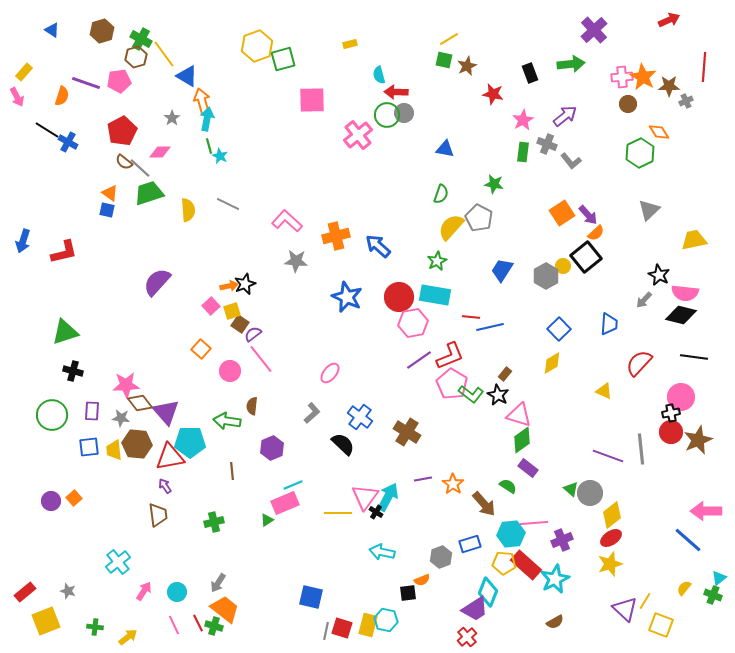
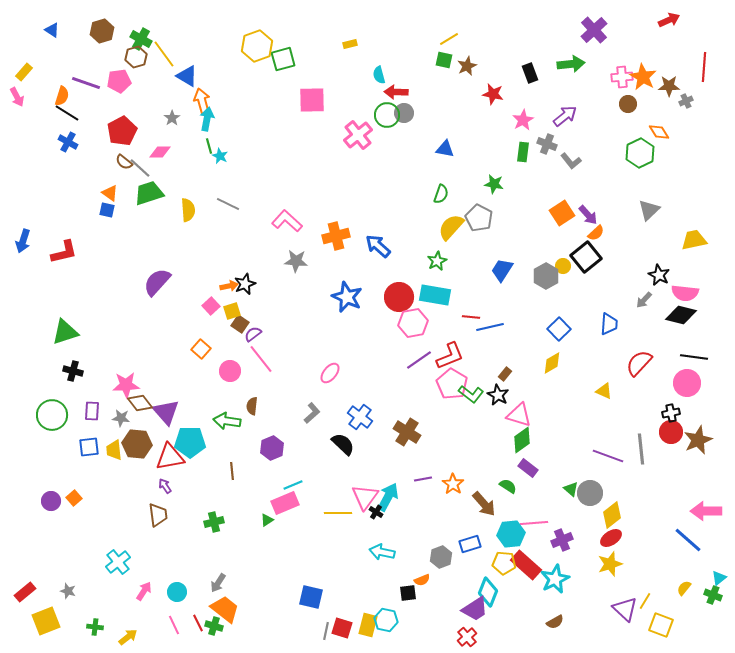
black line at (47, 130): moved 20 px right, 17 px up
pink circle at (681, 397): moved 6 px right, 14 px up
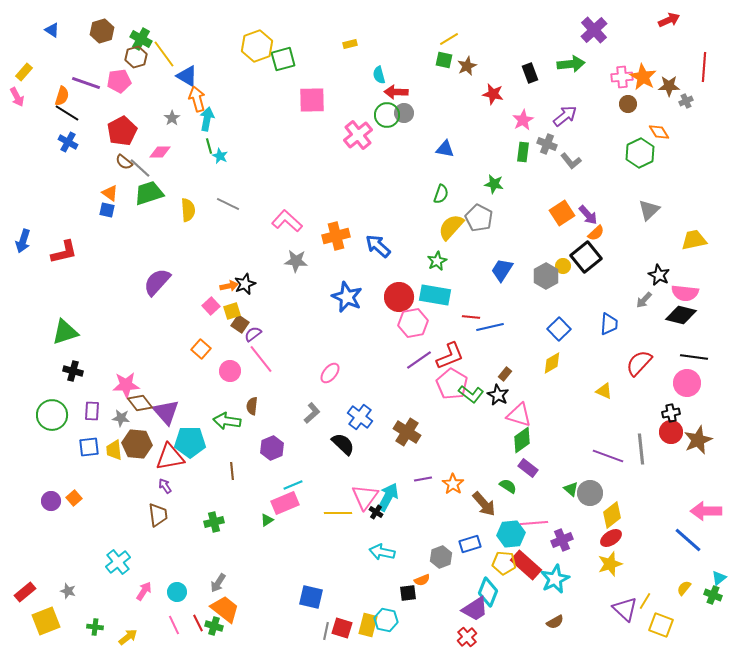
orange arrow at (202, 101): moved 5 px left, 2 px up
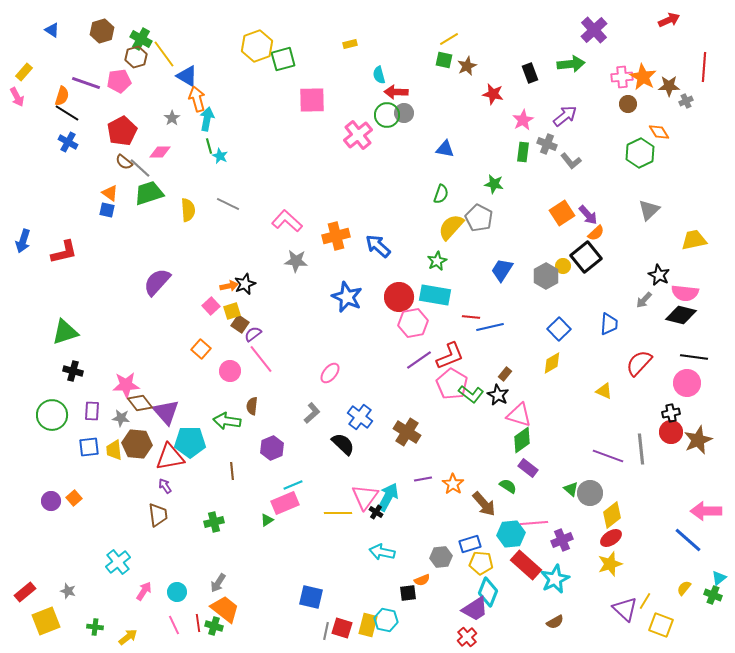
gray hexagon at (441, 557): rotated 15 degrees clockwise
yellow pentagon at (504, 563): moved 23 px left
red line at (198, 623): rotated 18 degrees clockwise
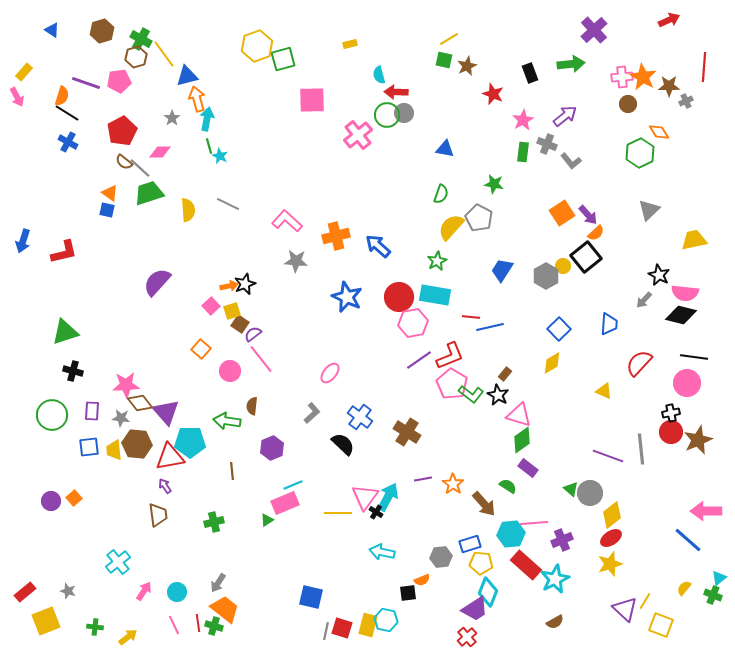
blue triangle at (187, 76): rotated 45 degrees counterclockwise
red star at (493, 94): rotated 10 degrees clockwise
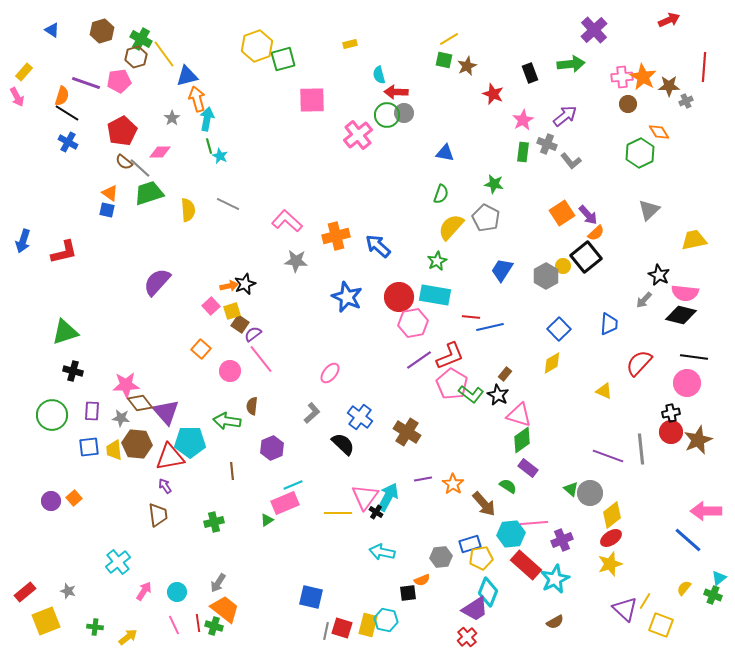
blue triangle at (445, 149): moved 4 px down
gray pentagon at (479, 218): moved 7 px right
yellow pentagon at (481, 563): moved 5 px up; rotated 15 degrees counterclockwise
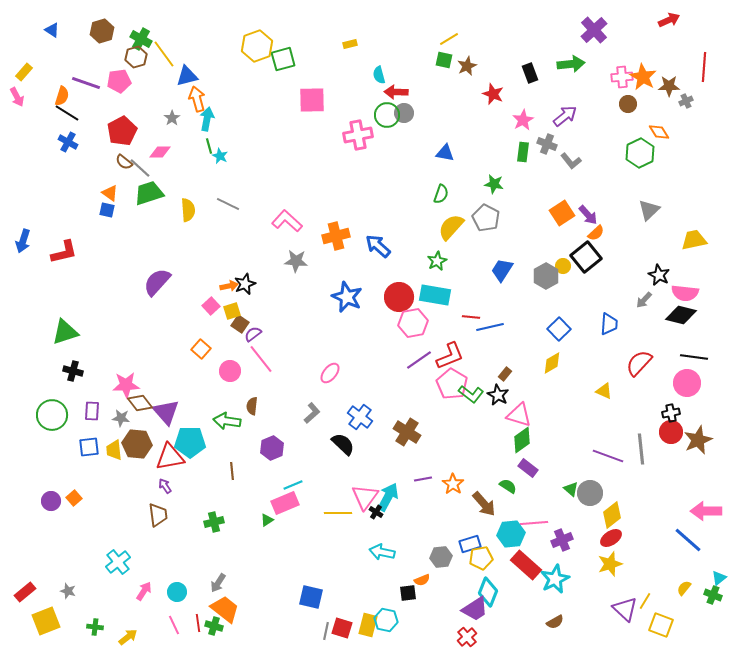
pink cross at (358, 135): rotated 28 degrees clockwise
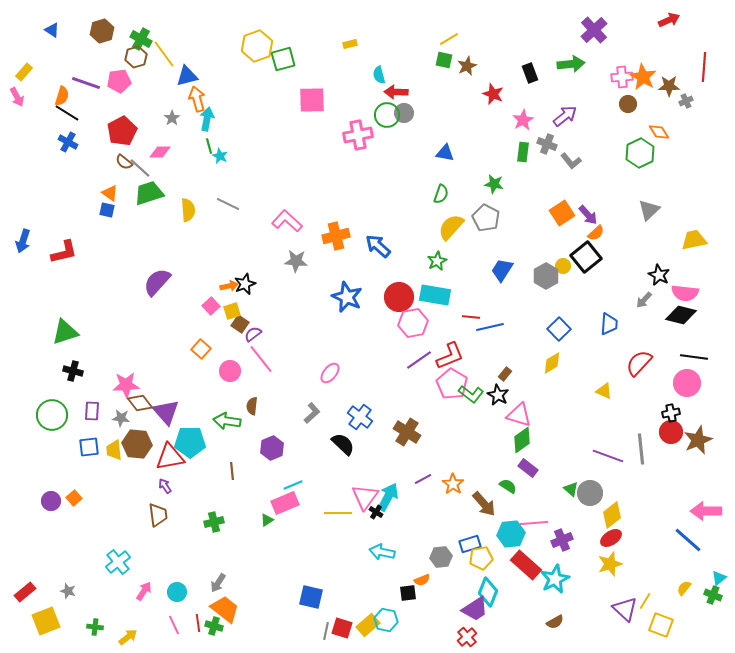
purple line at (423, 479): rotated 18 degrees counterclockwise
yellow rectangle at (368, 625): rotated 35 degrees clockwise
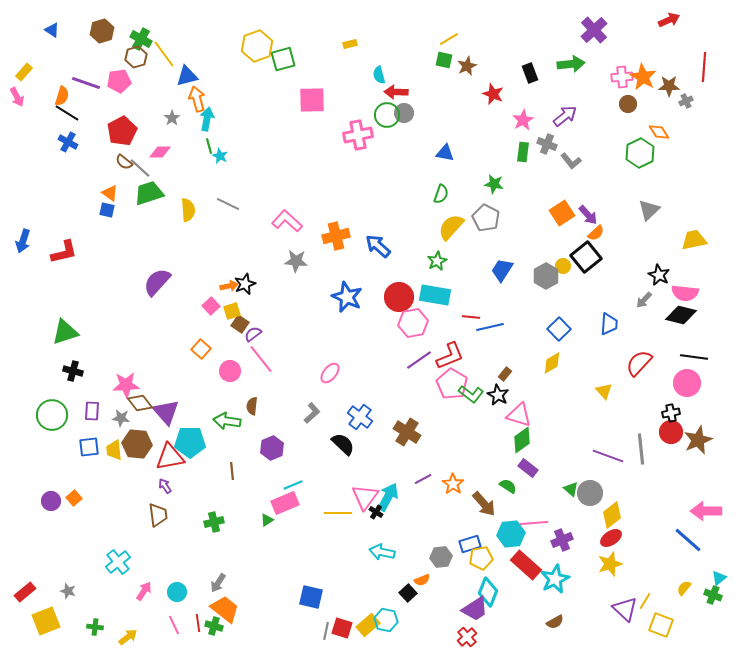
yellow triangle at (604, 391): rotated 24 degrees clockwise
black square at (408, 593): rotated 36 degrees counterclockwise
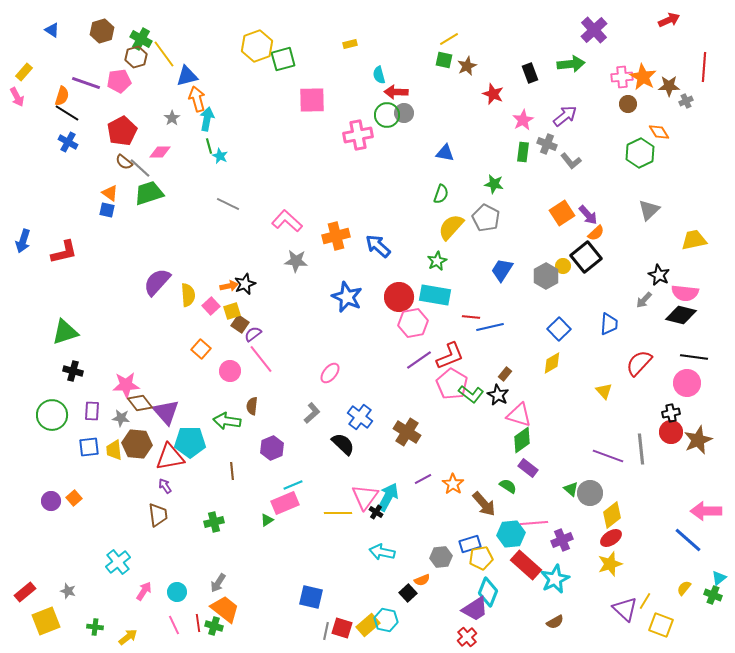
yellow semicircle at (188, 210): moved 85 px down
